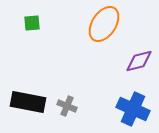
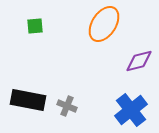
green square: moved 3 px right, 3 px down
black rectangle: moved 2 px up
blue cross: moved 2 px left, 1 px down; rotated 28 degrees clockwise
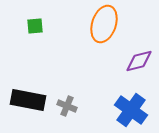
orange ellipse: rotated 15 degrees counterclockwise
blue cross: rotated 16 degrees counterclockwise
